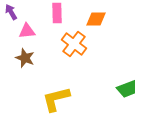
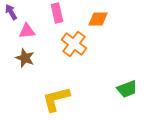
pink rectangle: rotated 12 degrees counterclockwise
orange diamond: moved 2 px right
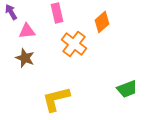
orange diamond: moved 4 px right, 3 px down; rotated 40 degrees counterclockwise
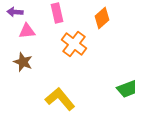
purple arrow: moved 4 px right; rotated 56 degrees counterclockwise
orange diamond: moved 4 px up
brown star: moved 2 px left, 4 px down
yellow L-shape: moved 4 px right; rotated 64 degrees clockwise
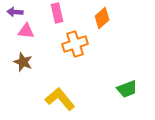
pink triangle: moved 1 px left; rotated 12 degrees clockwise
orange cross: moved 1 px right; rotated 35 degrees clockwise
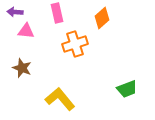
brown star: moved 1 px left, 6 px down
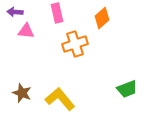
brown star: moved 25 px down
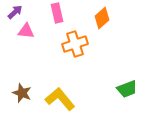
purple arrow: rotated 133 degrees clockwise
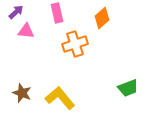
purple arrow: moved 1 px right
green trapezoid: moved 1 px right, 1 px up
yellow L-shape: moved 1 px up
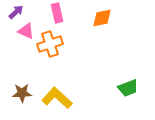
orange diamond: rotated 30 degrees clockwise
pink triangle: rotated 18 degrees clockwise
orange cross: moved 25 px left
brown star: rotated 24 degrees counterclockwise
yellow L-shape: moved 3 px left; rotated 8 degrees counterclockwise
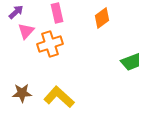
orange diamond: rotated 25 degrees counterclockwise
pink triangle: rotated 48 degrees clockwise
green trapezoid: moved 3 px right, 26 px up
yellow L-shape: moved 2 px right, 1 px up
